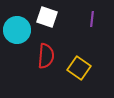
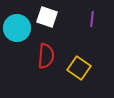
cyan circle: moved 2 px up
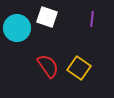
red semicircle: moved 2 px right, 10 px down; rotated 40 degrees counterclockwise
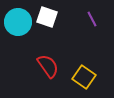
purple line: rotated 35 degrees counterclockwise
cyan circle: moved 1 px right, 6 px up
yellow square: moved 5 px right, 9 px down
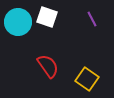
yellow square: moved 3 px right, 2 px down
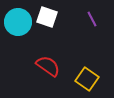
red semicircle: rotated 20 degrees counterclockwise
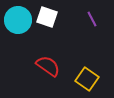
cyan circle: moved 2 px up
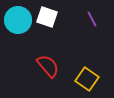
red semicircle: rotated 15 degrees clockwise
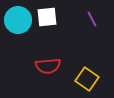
white square: rotated 25 degrees counterclockwise
red semicircle: rotated 125 degrees clockwise
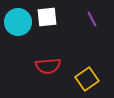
cyan circle: moved 2 px down
yellow square: rotated 20 degrees clockwise
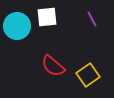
cyan circle: moved 1 px left, 4 px down
red semicircle: moved 5 px right; rotated 45 degrees clockwise
yellow square: moved 1 px right, 4 px up
